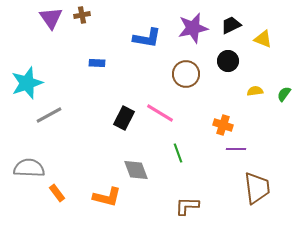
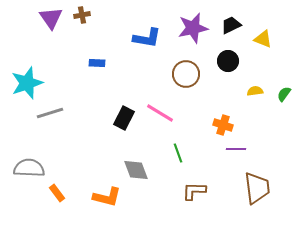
gray line: moved 1 px right, 2 px up; rotated 12 degrees clockwise
brown L-shape: moved 7 px right, 15 px up
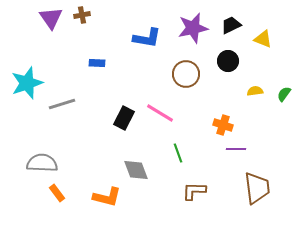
gray line: moved 12 px right, 9 px up
gray semicircle: moved 13 px right, 5 px up
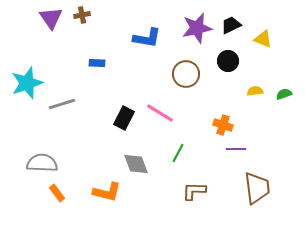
purple star: moved 4 px right
green semicircle: rotated 35 degrees clockwise
green line: rotated 48 degrees clockwise
gray diamond: moved 6 px up
orange L-shape: moved 5 px up
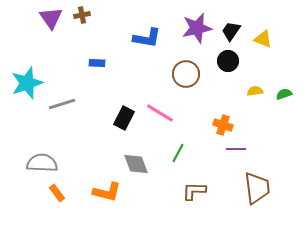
black trapezoid: moved 6 px down; rotated 30 degrees counterclockwise
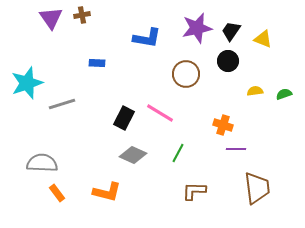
gray diamond: moved 3 px left, 9 px up; rotated 44 degrees counterclockwise
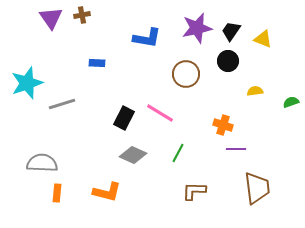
green semicircle: moved 7 px right, 8 px down
orange rectangle: rotated 42 degrees clockwise
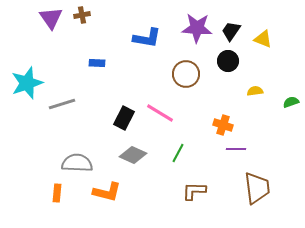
purple star: rotated 16 degrees clockwise
gray semicircle: moved 35 px right
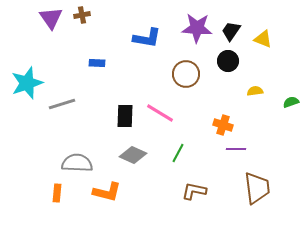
black rectangle: moved 1 px right, 2 px up; rotated 25 degrees counterclockwise
brown L-shape: rotated 10 degrees clockwise
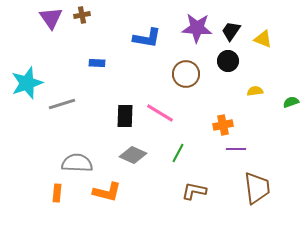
orange cross: rotated 30 degrees counterclockwise
